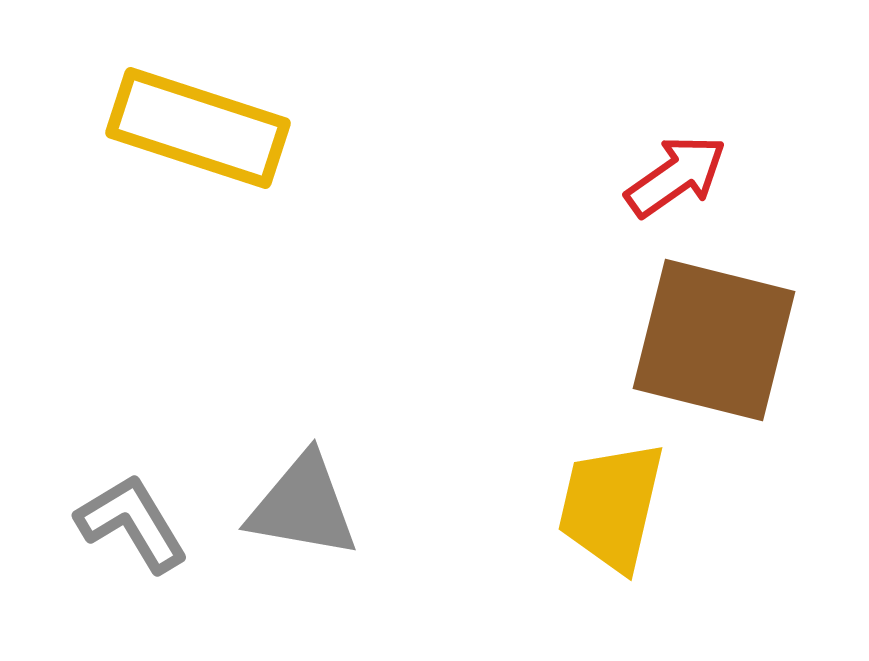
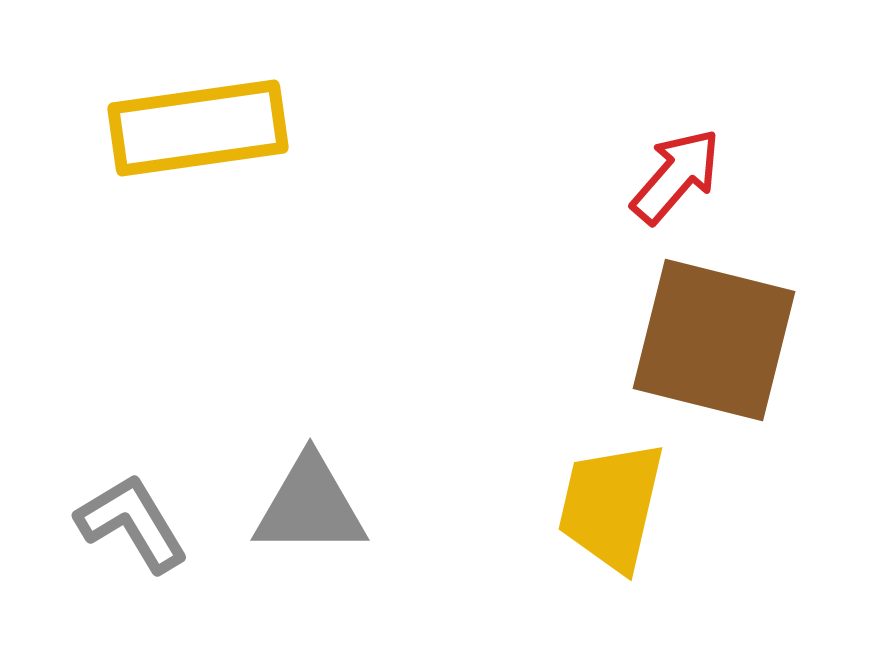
yellow rectangle: rotated 26 degrees counterclockwise
red arrow: rotated 14 degrees counterclockwise
gray triangle: moved 7 px right; rotated 10 degrees counterclockwise
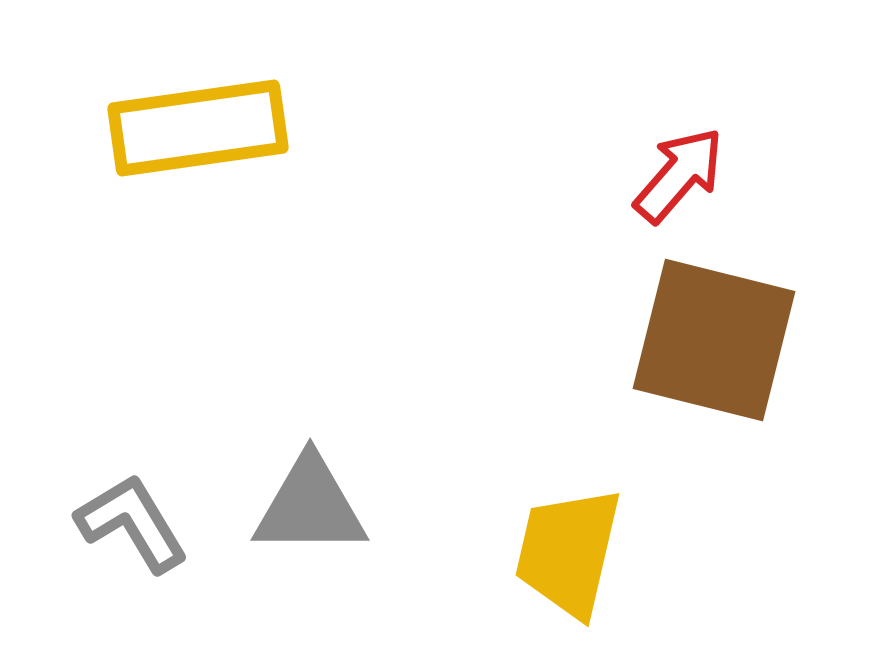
red arrow: moved 3 px right, 1 px up
yellow trapezoid: moved 43 px left, 46 px down
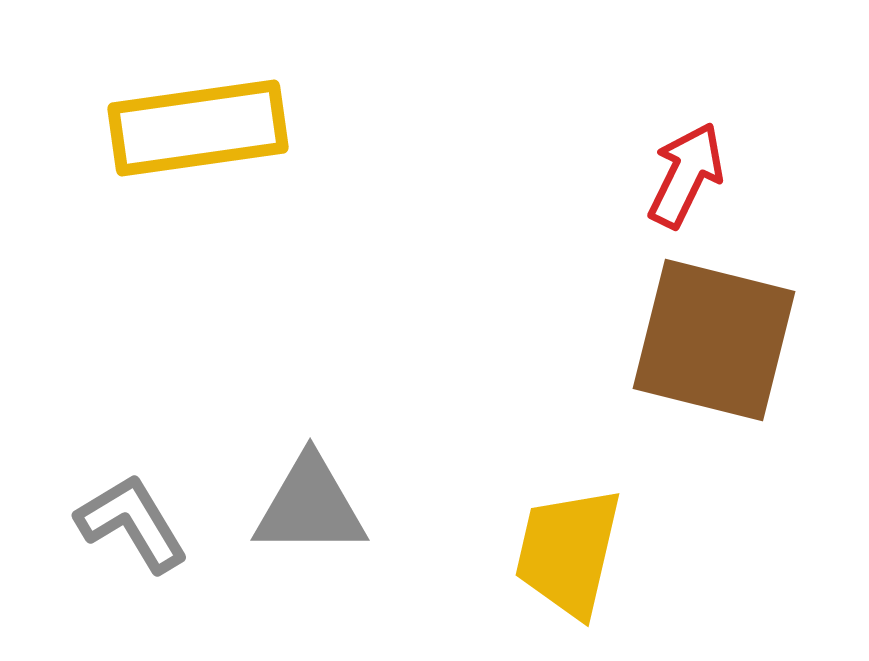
red arrow: moved 7 px right; rotated 15 degrees counterclockwise
